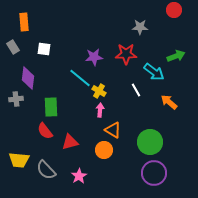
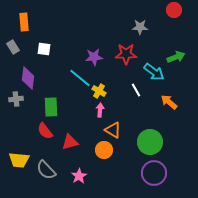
green arrow: moved 1 px down
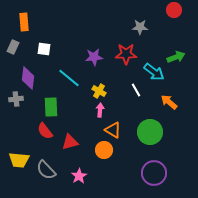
gray rectangle: rotated 56 degrees clockwise
cyan line: moved 11 px left
green circle: moved 10 px up
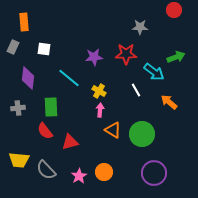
gray cross: moved 2 px right, 9 px down
green circle: moved 8 px left, 2 px down
orange circle: moved 22 px down
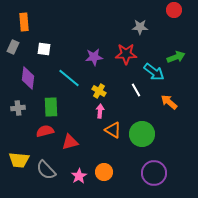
pink arrow: moved 1 px down
red semicircle: rotated 114 degrees clockwise
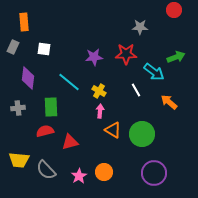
cyan line: moved 4 px down
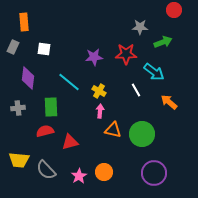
green arrow: moved 13 px left, 15 px up
orange triangle: rotated 18 degrees counterclockwise
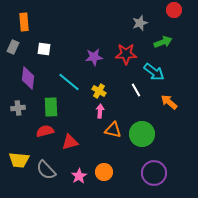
gray star: moved 4 px up; rotated 21 degrees counterclockwise
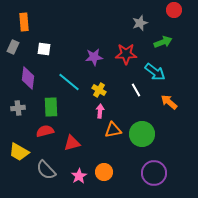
cyan arrow: moved 1 px right
yellow cross: moved 1 px up
orange triangle: rotated 24 degrees counterclockwise
red triangle: moved 2 px right, 1 px down
yellow trapezoid: moved 8 px up; rotated 25 degrees clockwise
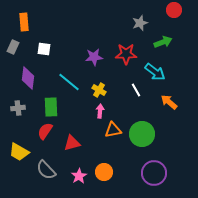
red semicircle: rotated 42 degrees counterclockwise
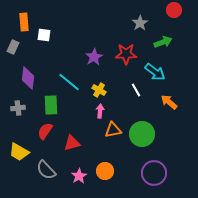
gray star: rotated 14 degrees counterclockwise
white square: moved 14 px up
purple star: rotated 24 degrees counterclockwise
green rectangle: moved 2 px up
orange circle: moved 1 px right, 1 px up
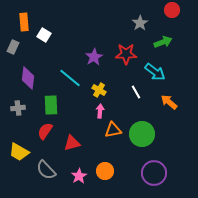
red circle: moved 2 px left
white square: rotated 24 degrees clockwise
cyan line: moved 1 px right, 4 px up
white line: moved 2 px down
